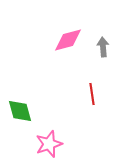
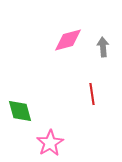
pink star: moved 1 px right, 1 px up; rotated 12 degrees counterclockwise
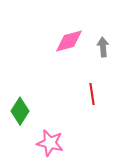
pink diamond: moved 1 px right, 1 px down
green diamond: rotated 48 degrees clockwise
pink star: rotated 28 degrees counterclockwise
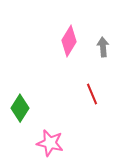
pink diamond: rotated 44 degrees counterclockwise
red line: rotated 15 degrees counterclockwise
green diamond: moved 3 px up
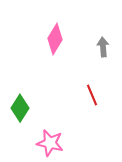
pink diamond: moved 14 px left, 2 px up
red line: moved 1 px down
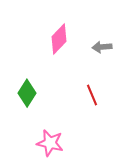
pink diamond: moved 4 px right; rotated 12 degrees clockwise
gray arrow: moved 1 px left; rotated 90 degrees counterclockwise
green diamond: moved 7 px right, 15 px up
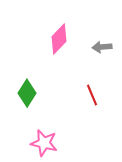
pink star: moved 6 px left
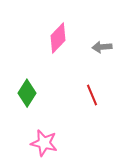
pink diamond: moved 1 px left, 1 px up
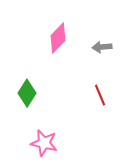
red line: moved 8 px right
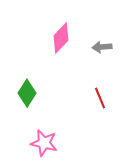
pink diamond: moved 3 px right
red line: moved 3 px down
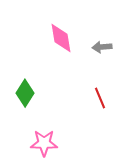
pink diamond: rotated 52 degrees counterclockwise
green diamond: moved 2 px left
pink star: rotated 12 degrees counterclockwise
